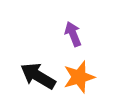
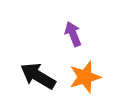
orange star: moved 6 px right
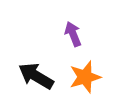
black arrow: moved 2 px left
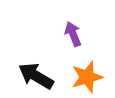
orange star: moved 2 px right
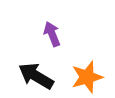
purple arrow: moved 21 px left
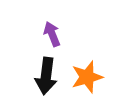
black arrow: moved 10 px right; rotated 114 degrees counterclockwise
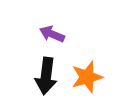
purple arrow: rotated 45 degrees counterclockwise
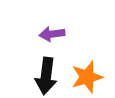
purple arrow: rotated 30 degrees counterclockwise
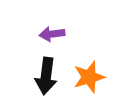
orange star: moved 2 px right
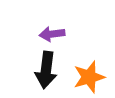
black arrow: moved 6 px up
